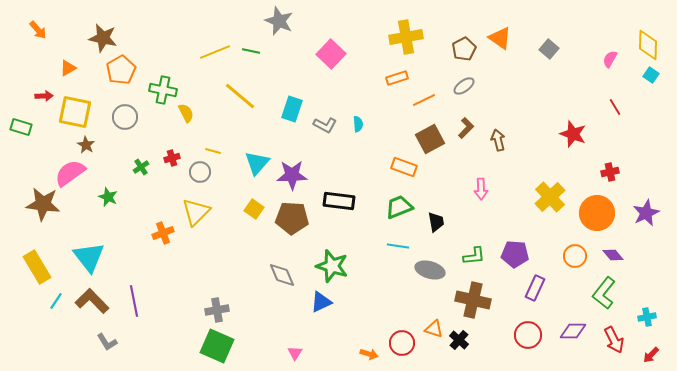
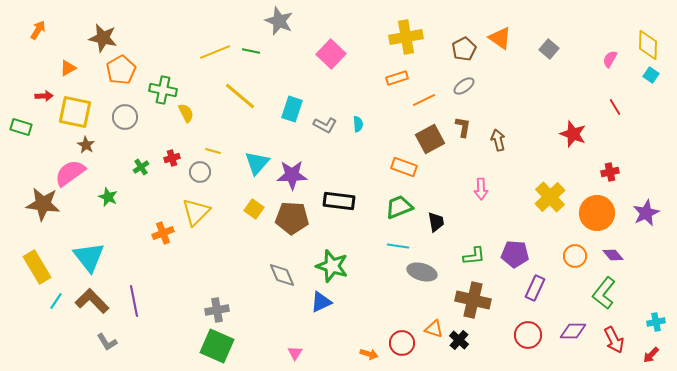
orange arrow at (38, 30): rotated 108 degrees counterclockwise
brown L-shape at (466, 128): moved 3 px left, 1 px up; rotated 35 degrees counterclockwise
gray ellipse at (430, 270): moved 8 px left, 2 px down
cyan cross at (647, 317): moved 9 px right, 5 px down
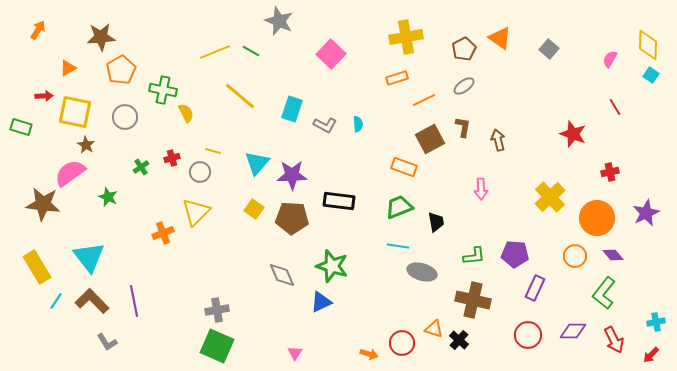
brown star at (103, 38): moved 2 px left, 1 px up; rotated 16 degrees counterclockwise
green line at (251, 51): rotated 18 degrees clockwise
orange circle at (597, 213): moved 5 px down
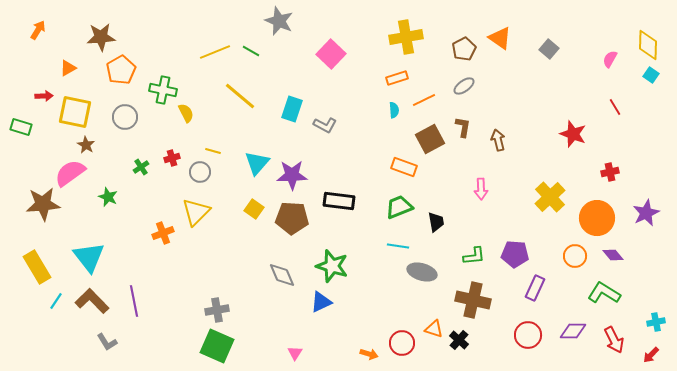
cyan semicircle at (358, 124): moved 36 px right, 14 px up
brown star at (43, 204): rotated 12 degrees counterclockwise
green L-shape at (604, 293): rotated 84 degrees clockwise
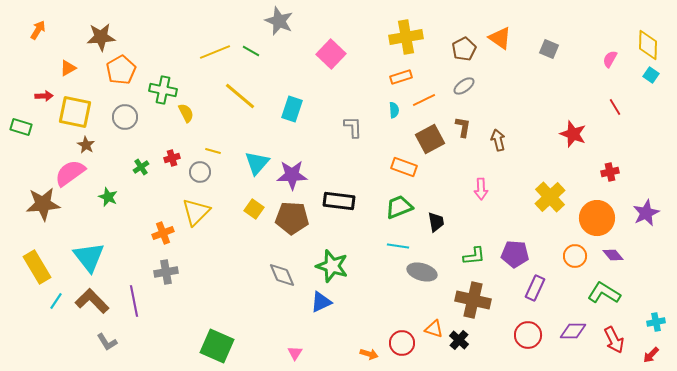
gray square at (549, 49): rotated 18 degrees counterclockwise
orange rectangle at (397, 78): moved 4 px right, 1 px up
gray L-shape at (325, 125): moved 28 px right, 2 px down; rotated 120 degrees counterclockwise
gray cross at (217, 310): moved 51 px left, 38 px up
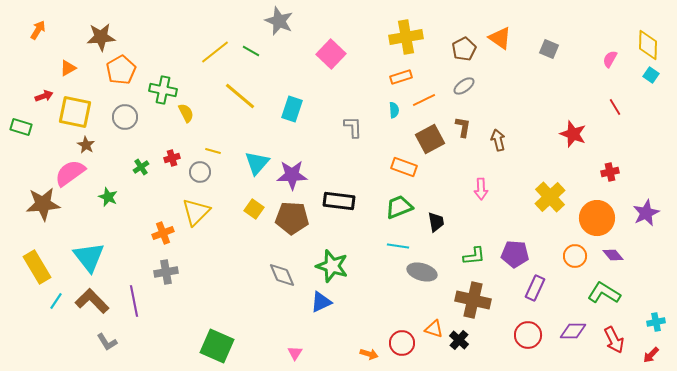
yellow line at (215, 52): rotated 16 degrees counterclockwise
red arrow at (44, 96): rotated 18 degrees counterclockwise
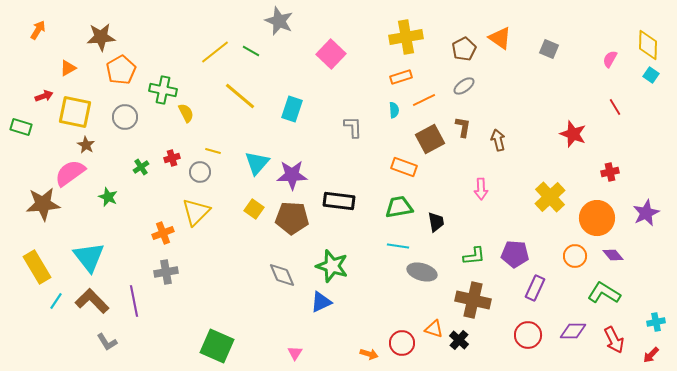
green trapezoid at (399, 207): rotated 12 degrees clockwise
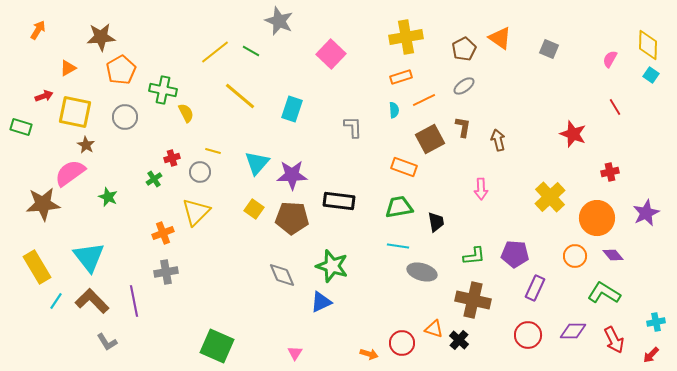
green cross at (141, 167): moved 13 px right, 12 px down
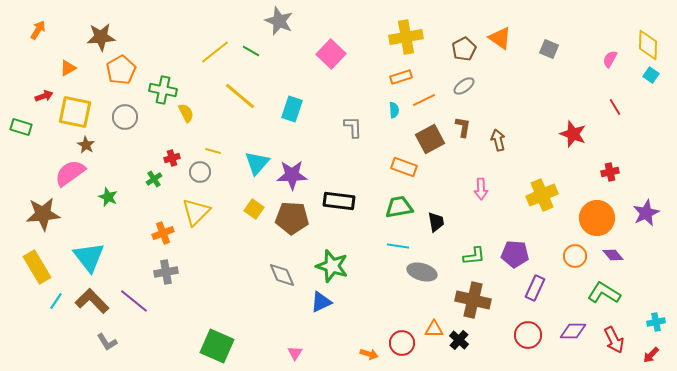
yellow cross at (550, 197): moved 8 px left, 2 px up; rotated 20 degrees clockwise
brown star at (43, 204): moved 10 px down
purple line at (134, 301): rotated 40 degrees counterclockwise
orange triangle at (434, 329): rotated 18 degrees counterclockwise
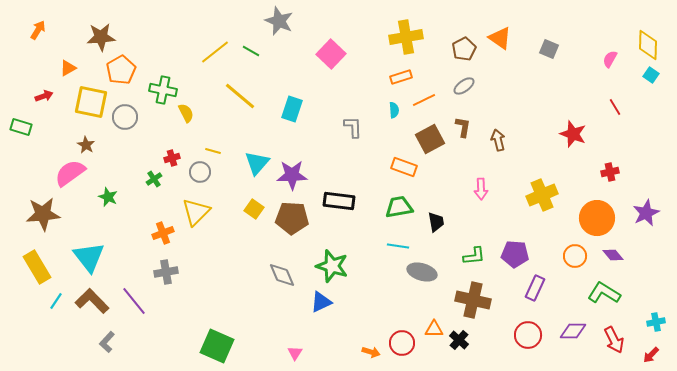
yellow square at (75, 112): moved 16 px right, 10 px up
purple line at (134, 301): rotated 12 degrees clockwise
gray L-shape at (107, 342): rotated 75 degrees clockwise
orange arrow at (369, 354): moved 2 px right, 2 px up
